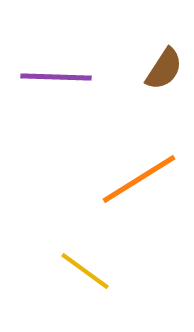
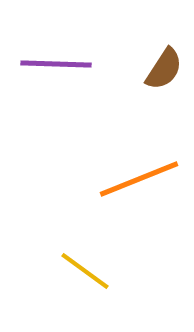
purple line: moved 13 px up
orange line: rotated 10 degrees clockwise
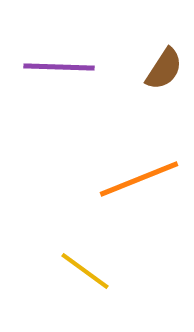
purple line: moved 3 px right, 3 px down
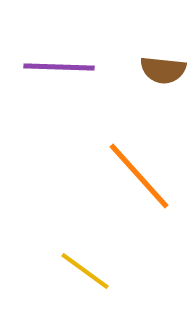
brown semicircle: moved 1 px left, 1 px down; rotated 63 degrees clockwise
orange line: moved 3 px up; rotated 70 degrees clockwise
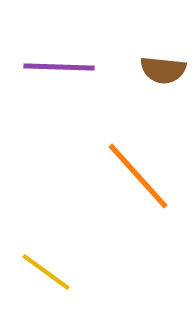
orange line: moved 1 px left
yellow line: moved 39 px left, 1 px down
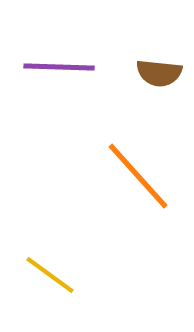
brown semicircle: moved 4 px left, 3 px down
yellow line: moved 4 px right, 3 px down
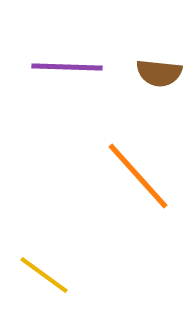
purple line: moved 8 px right
yellow line: moved 6 px left
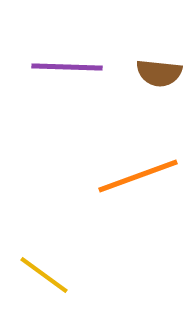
orange line: rotated 68 degrees counterclockwise
